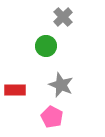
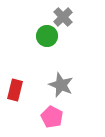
green circle: moved 1 px right, 10 px up
red rectangle: rotated 75 degrees counterclockwise
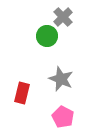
gray star: moved 6 px up
red rectangle: moved 7 px right, 3 px down
pink pentagon: moved 11 px right
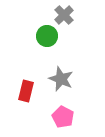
gray cross: moved 1 px right, 2 px up
red rectangle: moved 4 px right, 2 px up
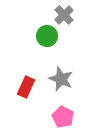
red rectangle: moved 4 px up; rotated 10 degrees clockwise
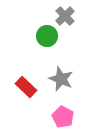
gray cross: moved 1 px right, 1 px down
red rectangle: rotated 70 degrees counterclockwise
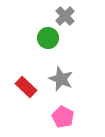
green circle: moved 1 px right, 2 px down
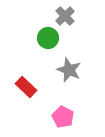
gray star: moved 8 px right, 9 px up
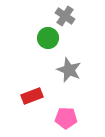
gray cross: rotated 12 degrees counterclockwise
red rectangle: moved 6 px right, 9 px down; rotated 65 degrees counterclockwise
pink pentagon: moved 3 px right, 1 px down; rotated 25 degrees counterclockwise
